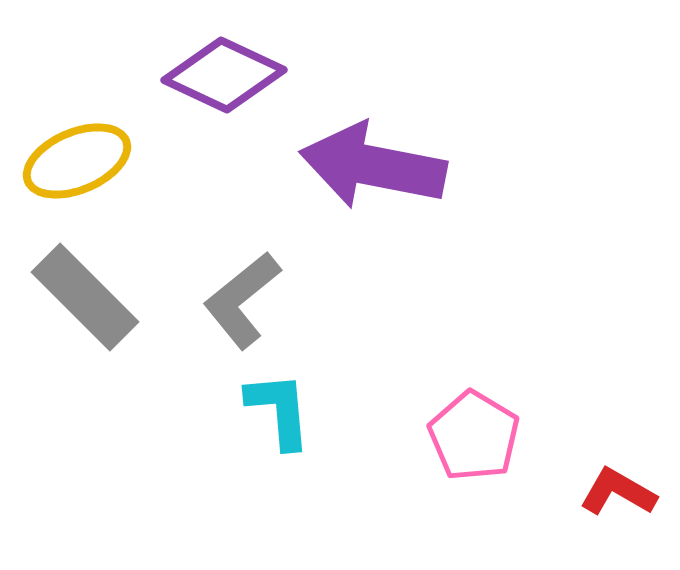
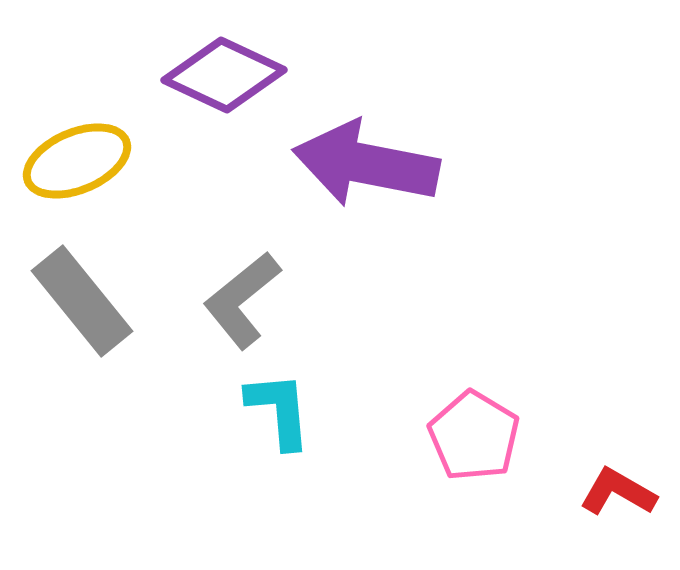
purple arrow: moved 7 px left, 2 px up
gray rectangle: moved 3 px left, 4 px down; rotated 6 degrees clockwise
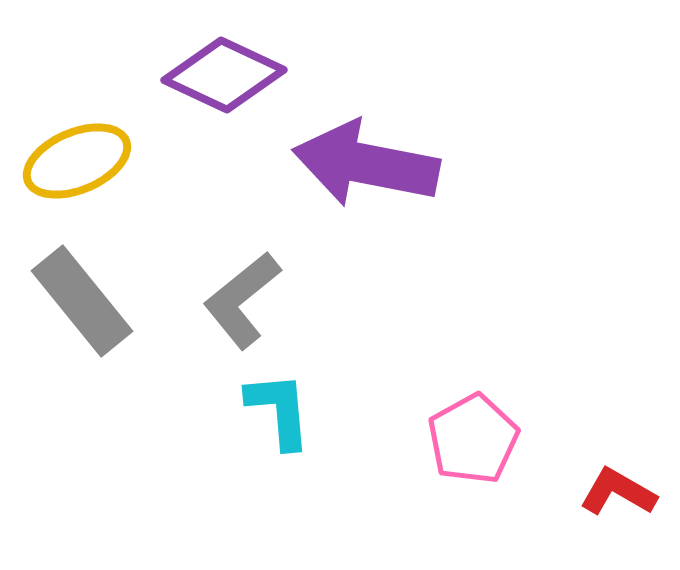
pink pentagon: moved 1 px left, 3 px down; rotated 12 degrees clockwise
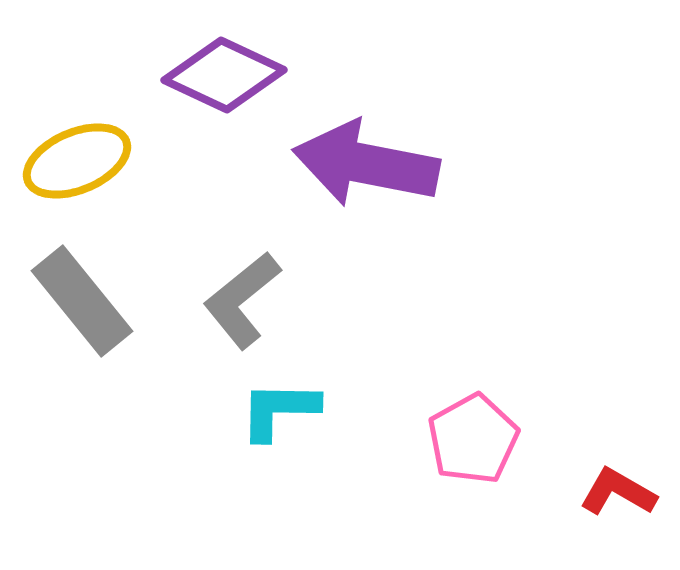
cyan L-shape: rotated 84 degrees counterclockwise
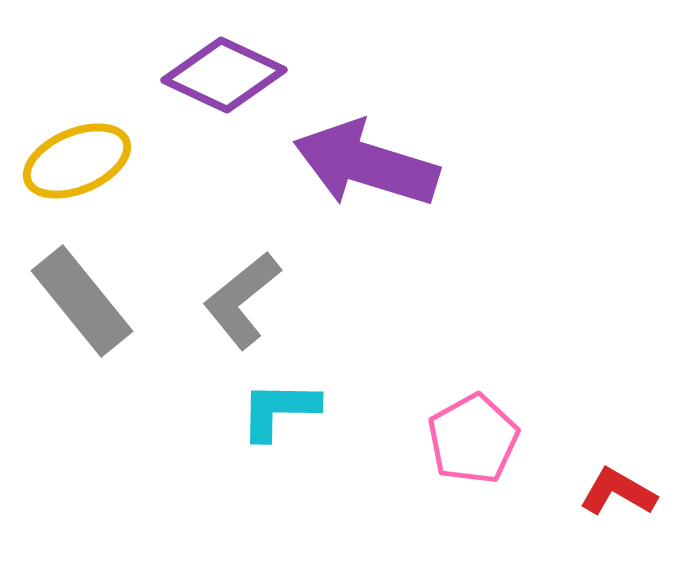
purple arrow: rotated 6 degrees clockwise
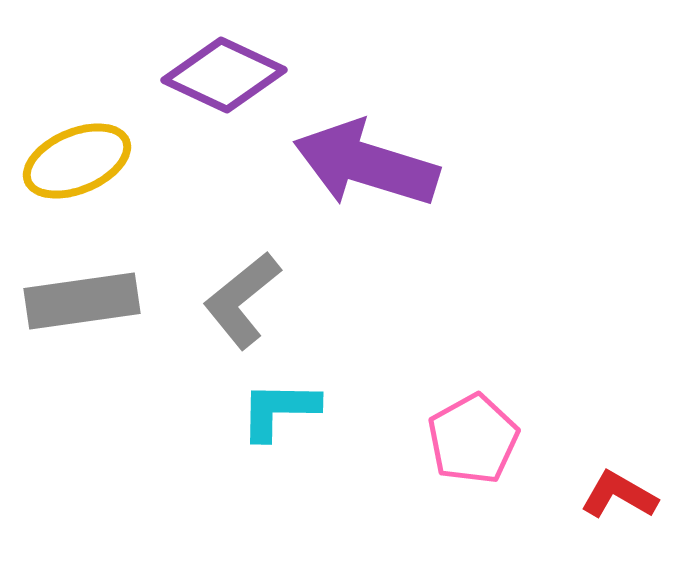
gray rectangle: rotated 59 degrees counterclockwise
red L-shape: moved 1 px right, 3 px down
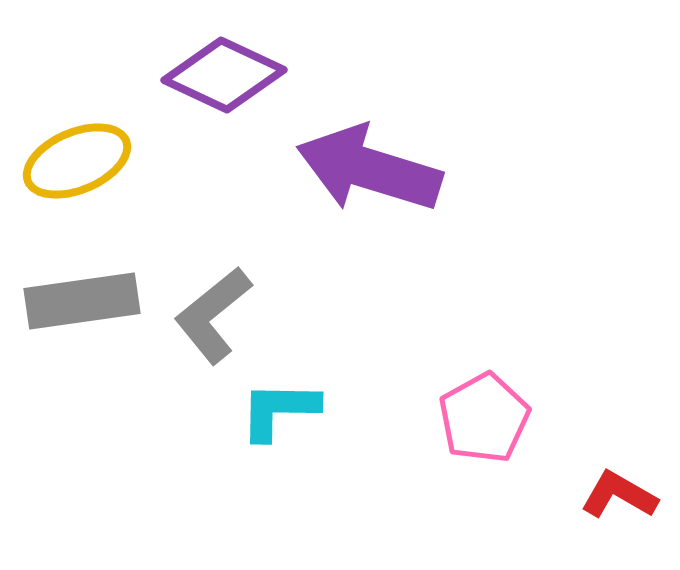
purple arrow: moved 3 px right, 5 px down
gray L-shape: moved 29 px left, 15 px down
pink pentagon: moved 11 px right, 21 px up
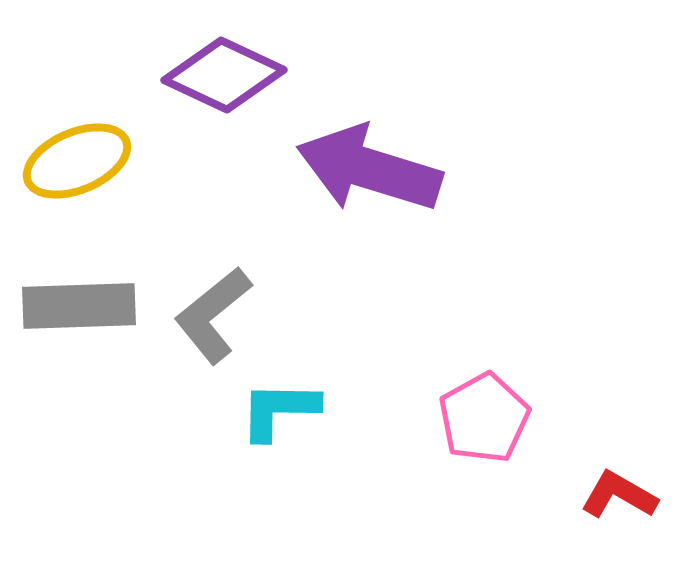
gray rectangle: moved 3 px left, 5 px down; rotated 6 degrees clockwise
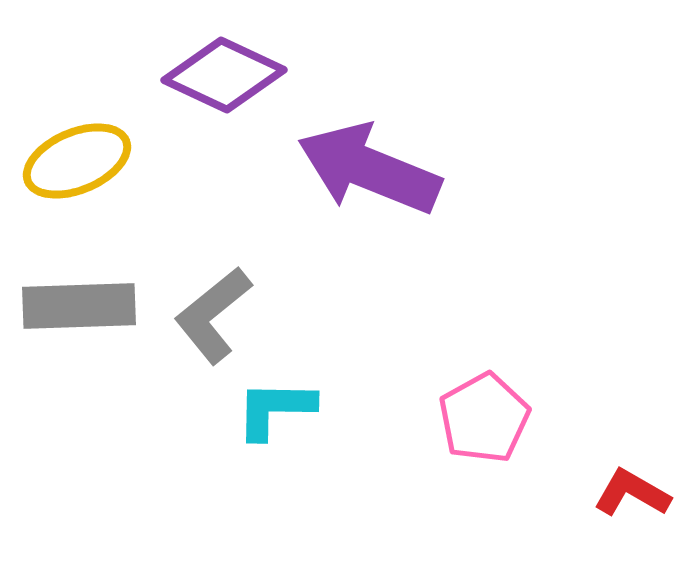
purple arrow: rotated 5 degrees clockwise
cyan L-shape: moved 4 px left, 1 px up
red L-shape: moved 13 px right, 2 px up
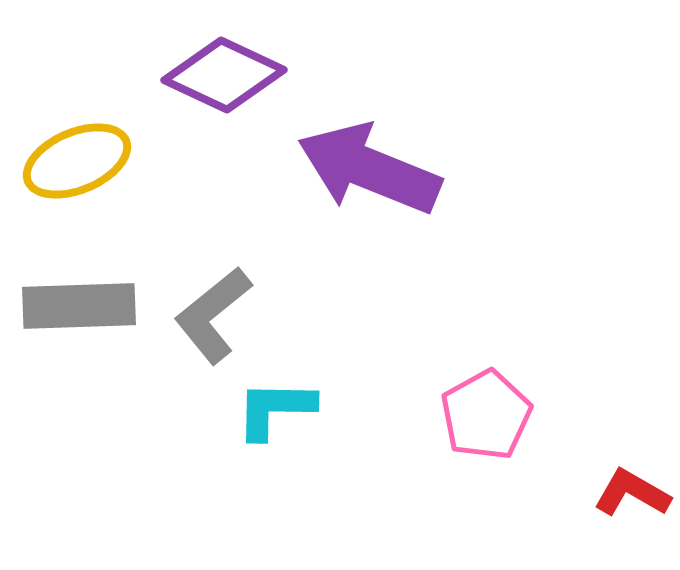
pink pentagon: moved 2 px right, 3 px up
